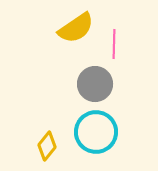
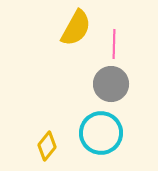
yellow semicircle: rotated 27 degrees counterclockwise
gray circle: moved 16 px right
cyan circle: moved 5 px right, 1 px down
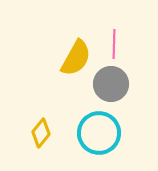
yellow semicircle: moved 30 px down
cyan circle: moved 2 px left
yellow diamond: moved 6 px left, 13 px up
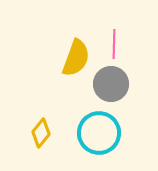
yellow semicircle: rotated 9 degrees counterclockwise
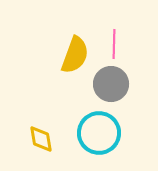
yellow semicircle: moved 1 px left, 3 px up
yellow diamond: moved 6 px down; rotated 48 degrees counterclockwise
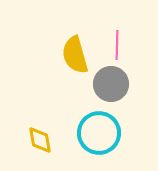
pink line: moved 3 px right, 1 px down
yellow semicircle: rotated 144 degrees clockwise
yellow diamond: moved 1 px left, 1 px down
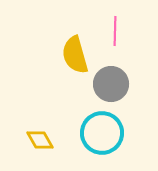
pink line: moved 2 px left, 14 px up
cyan circle: moved 3 px right
yellow diamond: rotated 20 degrees counterclockwise
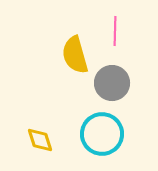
gray circle: moved 1 px right, 1 px up
cyan circle: moved 1 px down
yellow diamond: rotated 12 degrees clockwise
